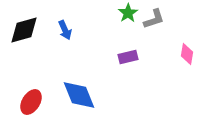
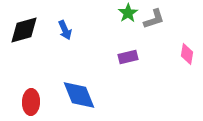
red ellipse: rotated 30 degrees counterclockwise
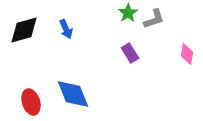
blue arrow: moved 1 px right, 1 px up
purple rectangle: moved 2 px right, 4 px up; rotated 72 degrees clockwise
blue diamond: moved 6 px left, 1 px up
red ellipse: rotated 20 degrees counterclockwise
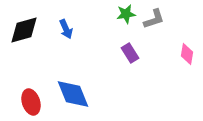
green star: moved 2 px left, 1 px down; rotated 24 degrees clockwise
